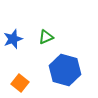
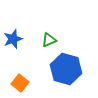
green triangle: moved 3 px right, 3 px down
blue hexagon: moved 1 px right, 1 px up
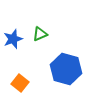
green triangle: moved 9 px left, 6 px up
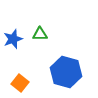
green triangle: rotated 21 degrees clockwise
blue hexagon: moved 3 px down
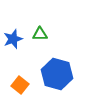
blue hexagon: moved 9 px left, 2 px down
orange square: moved 2 px down
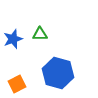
blue hexagon: moved 1 px right, 1 px up
orange square: moved 3 px left, 1 px up; rotated 24 degrees clockwise
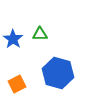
blue star: rotated 18 degrees counterclockwise
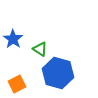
green triangle: moved 15 px down; rotated 35 degrees clockwise
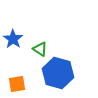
orange square: rotated 18 degrees clockwise
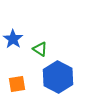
blue hexagon: moved 4 px down; rotated 12 degrees clockwise
